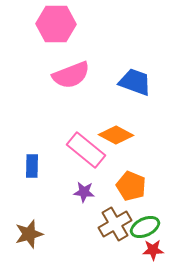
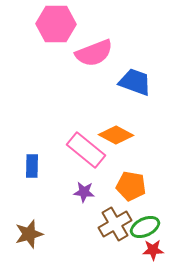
pink semicircle: moved 23 px right, 22 px up
orange pentagon: rotated 12 degrees counterclockwise
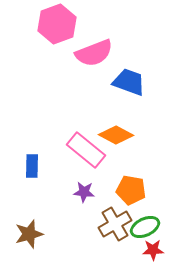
pink hexagon: moved 1 px right; rotated 21 degrees counterclockwise
blue trapezoid: moved 6 px left
orange pentagon: moved 4 px down
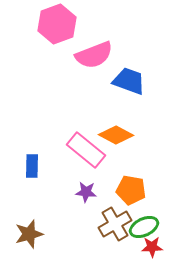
pink semicircle: moved 2 px down
blue trapezoid: moved 1 px up
purple star: moved 2 px right
green ellipse: moved 1 px left
red star: moved 1 px left, 3 px up
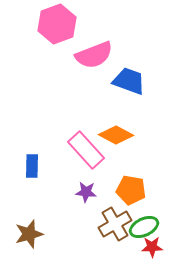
pink rectangle: rotated 9 degrees clockwise
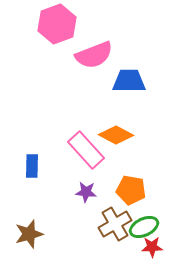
blue trapezoid: rotated 20 degrees counterclockwise
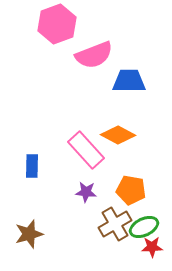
orange diamond: moved 2 px right
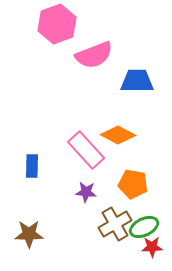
blue trapezoid: moved 8 px right
orange pentagon: moved 2 px right, 6 px up
brown star: rotated 16 degrees clockwise
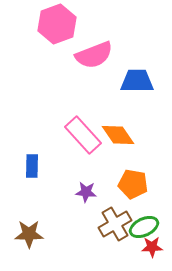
orange diamond: rotated 28 degrees clockwise
pink rectangle: moved 3 px left, 15 px up
